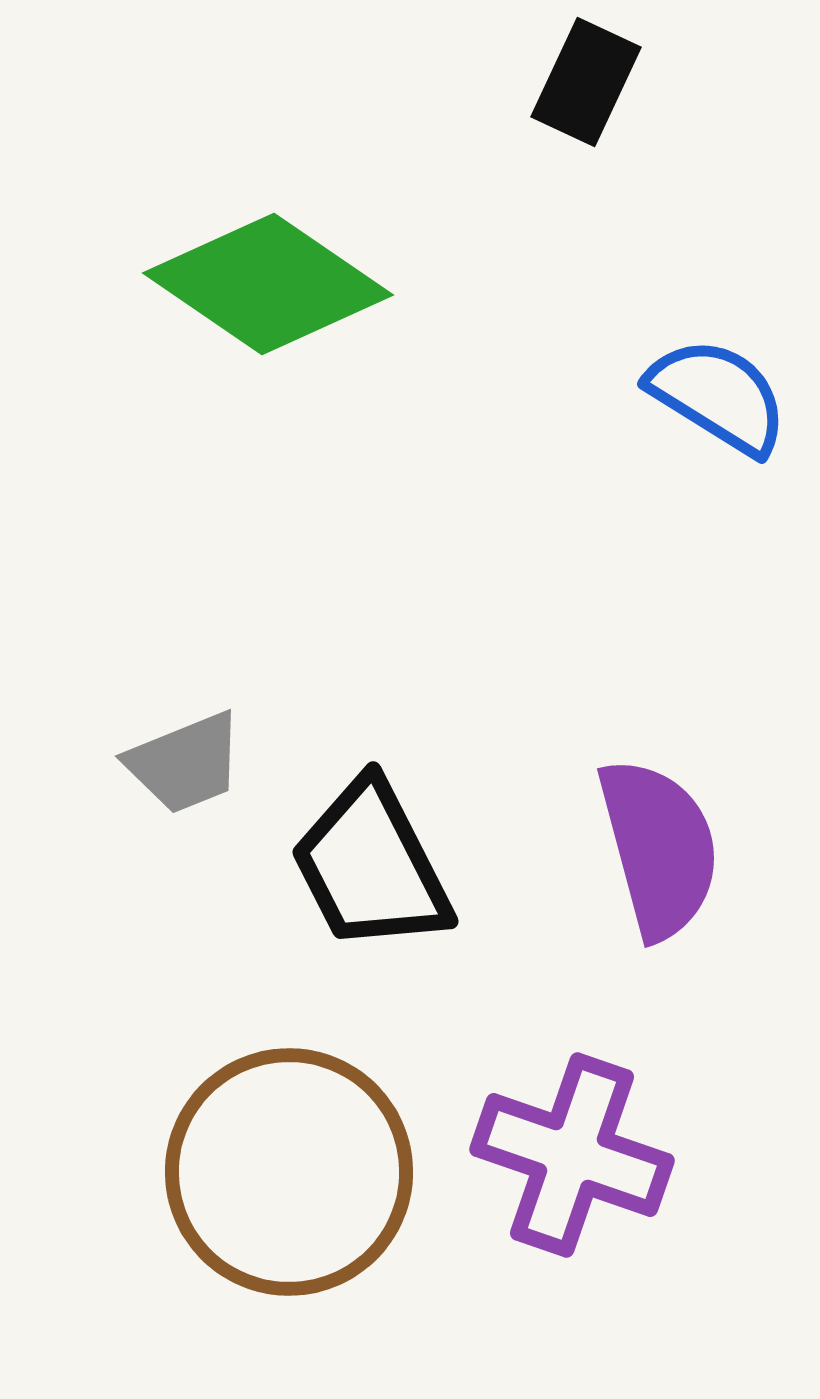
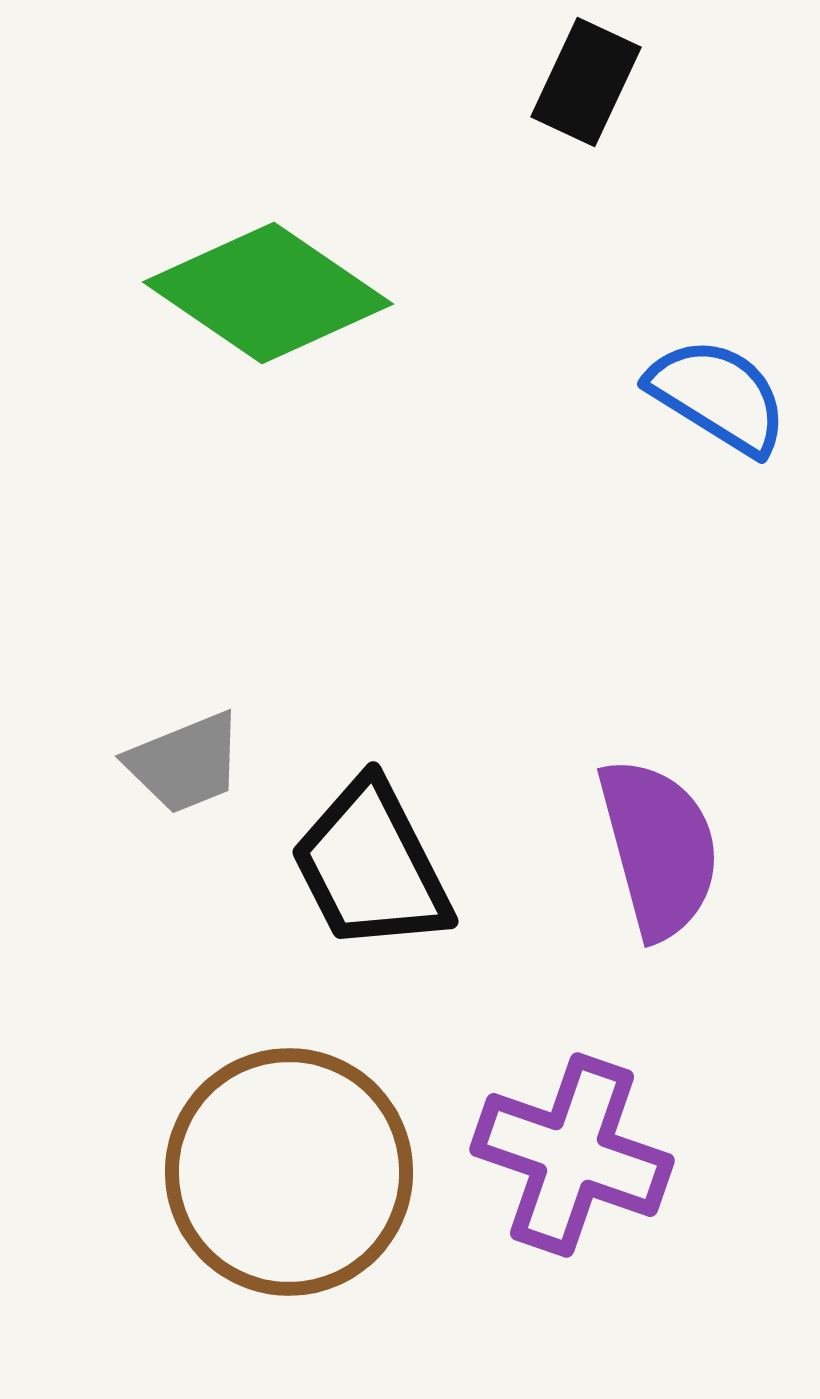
green diamond: moved 9 px down
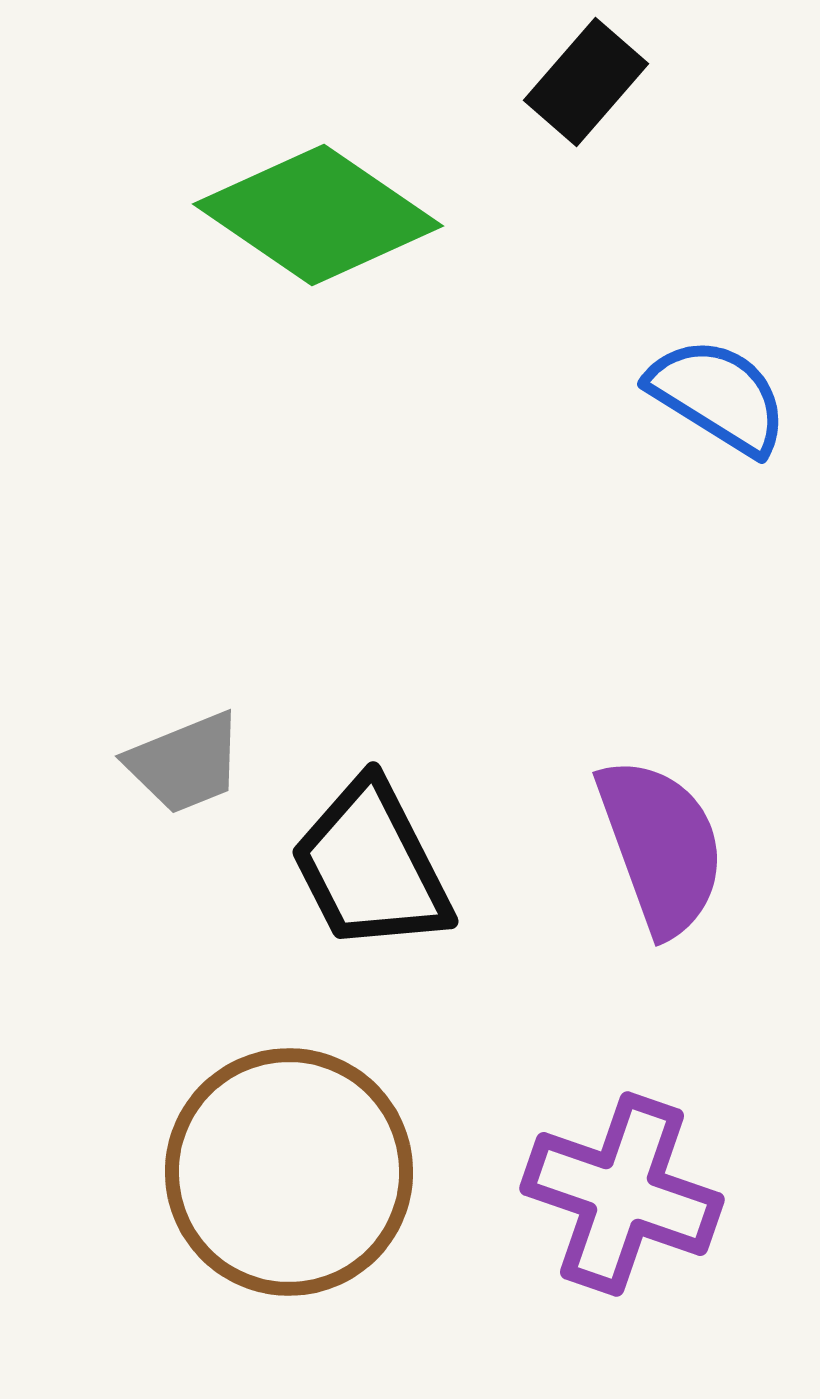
black rectangle: rotated 16 degrees clockwise
green diamond: moved 50 px right, 78 px up
purple semicircle: moved 2 px right, 2 px up; rotated 5 degrees counterclockwise
purple cross: moved 50 px right, 39 px down
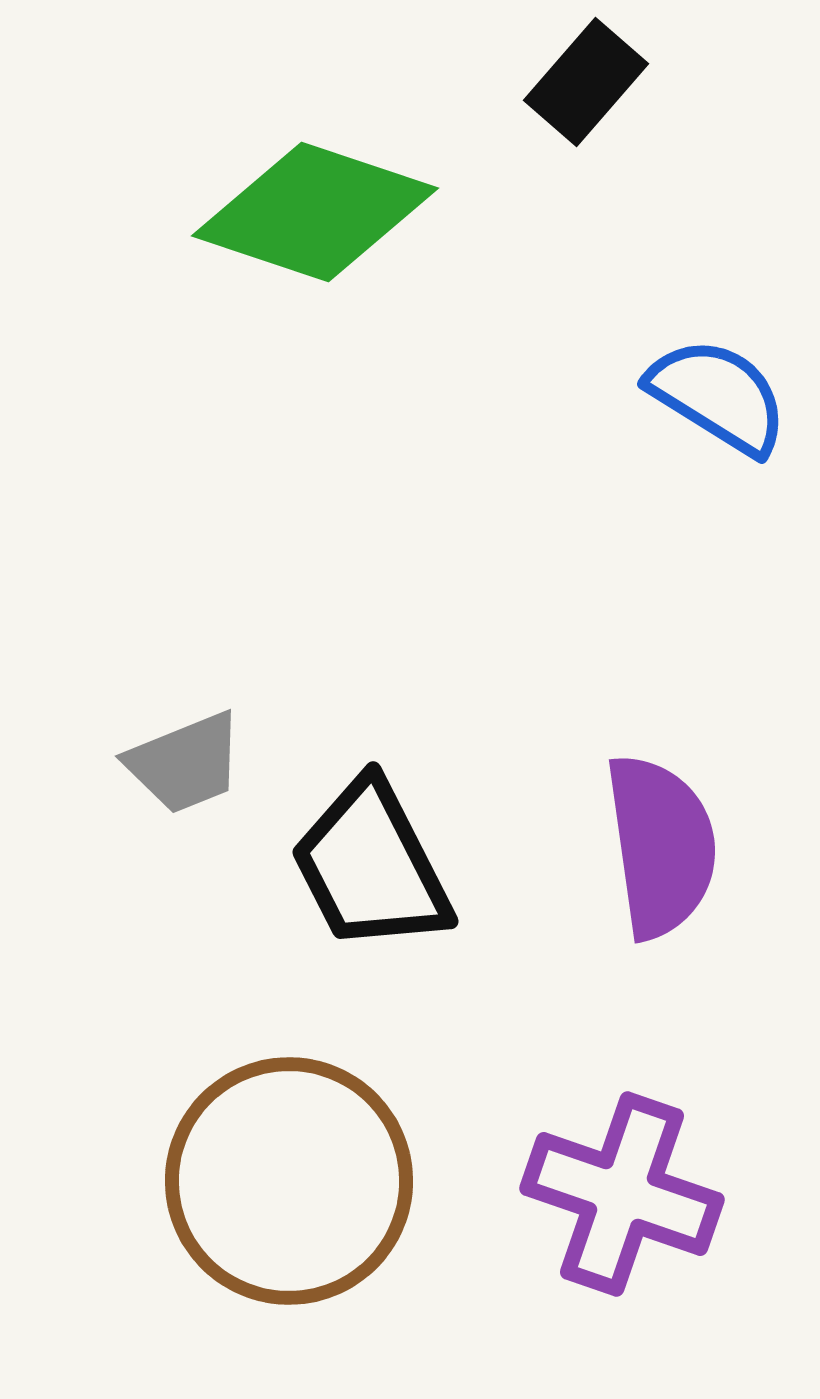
green diamond: moved 3 px left, 3 px up; rotated 16 degrees counterclockwise
purple semicircle: rotated 12 degrees clockwise
brown circle: moved 9 px down
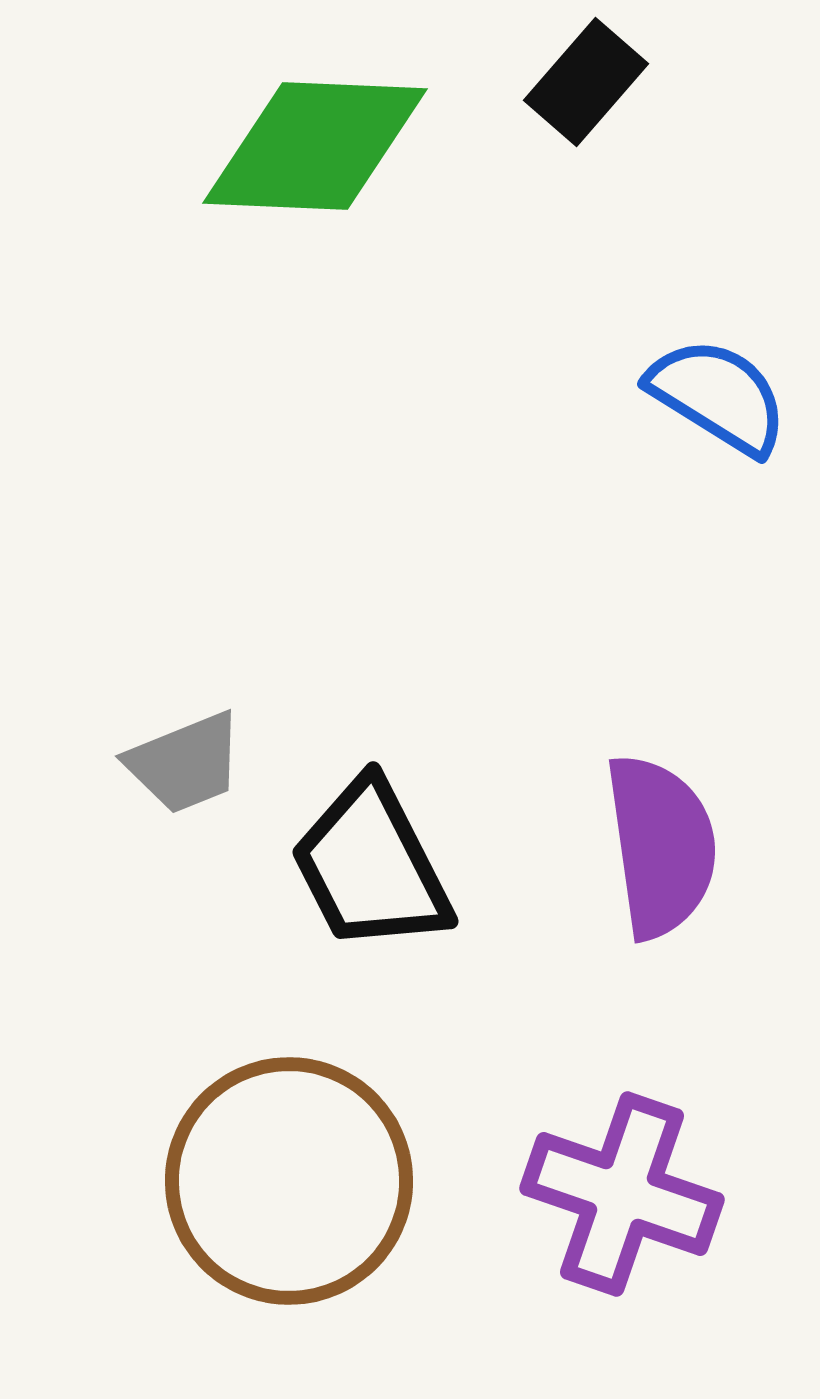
green diamond: moved 66 px up; rotated 16 degrees counterclockwise
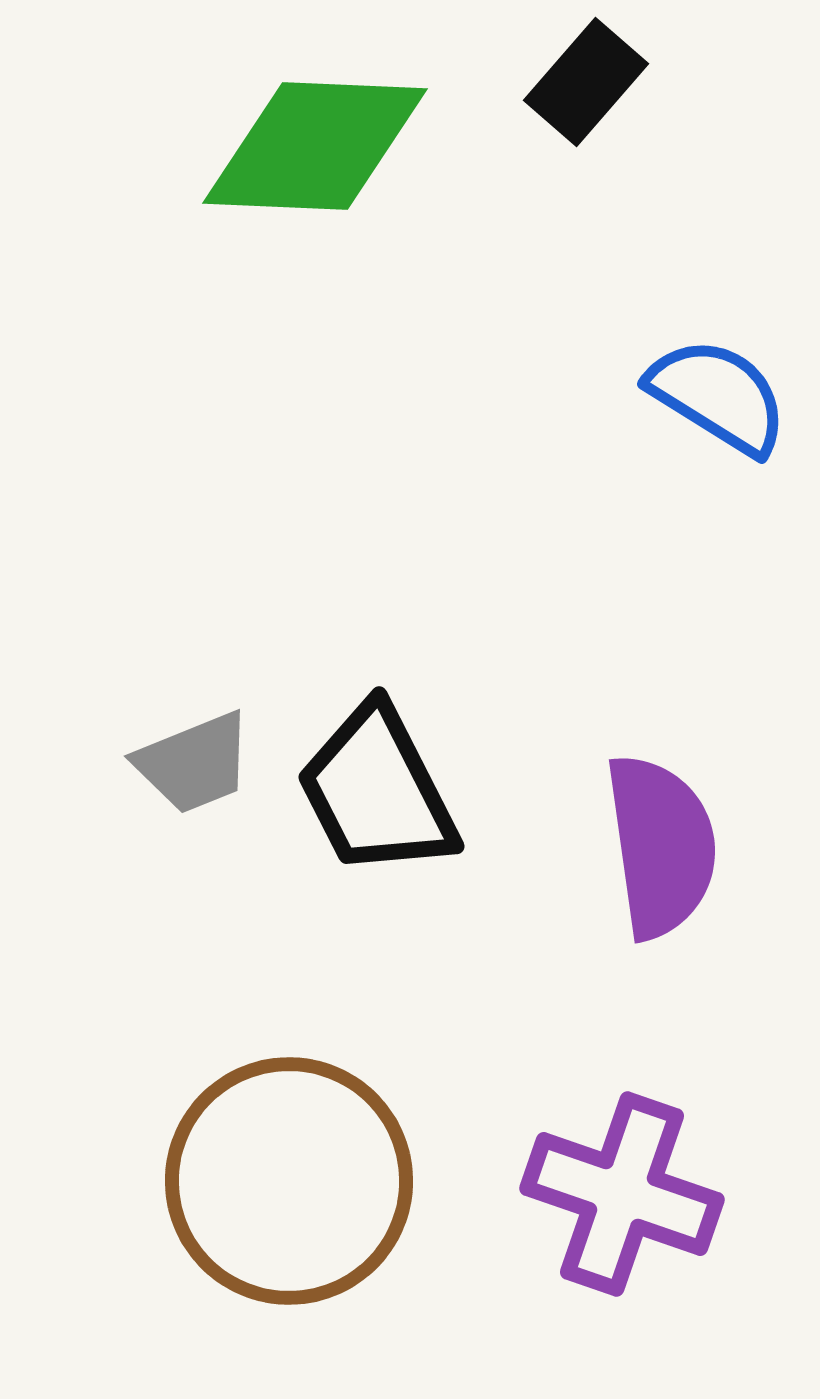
gray trapezoid: moved 9 px right
black trapezoid: moved 6 px right, 75 px up
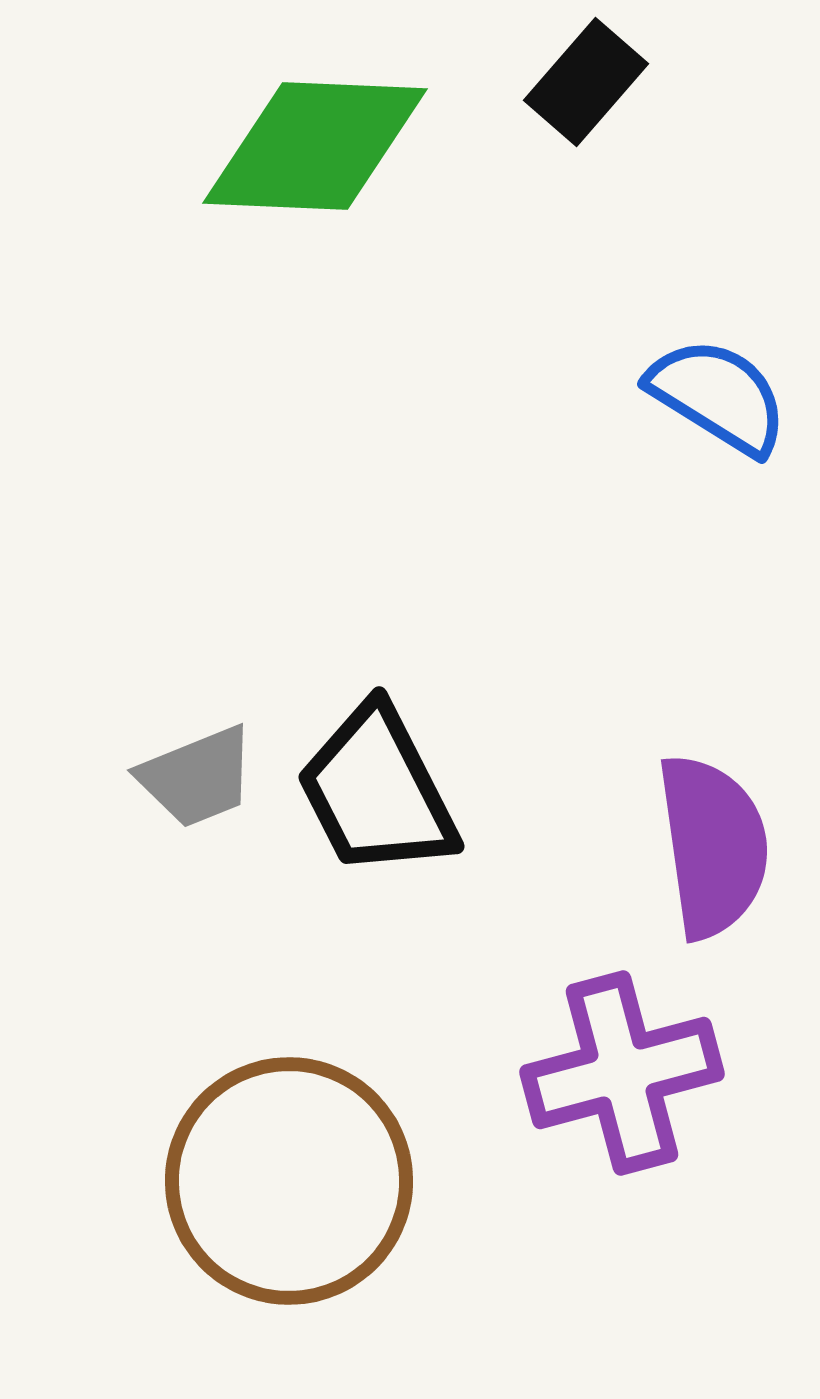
gray trapezoid: moved 3 px right, 14 px down
purple semicircle: moved 52 px right
purple cross: moved 121 px up; rotated 34 degrees counterclockwise
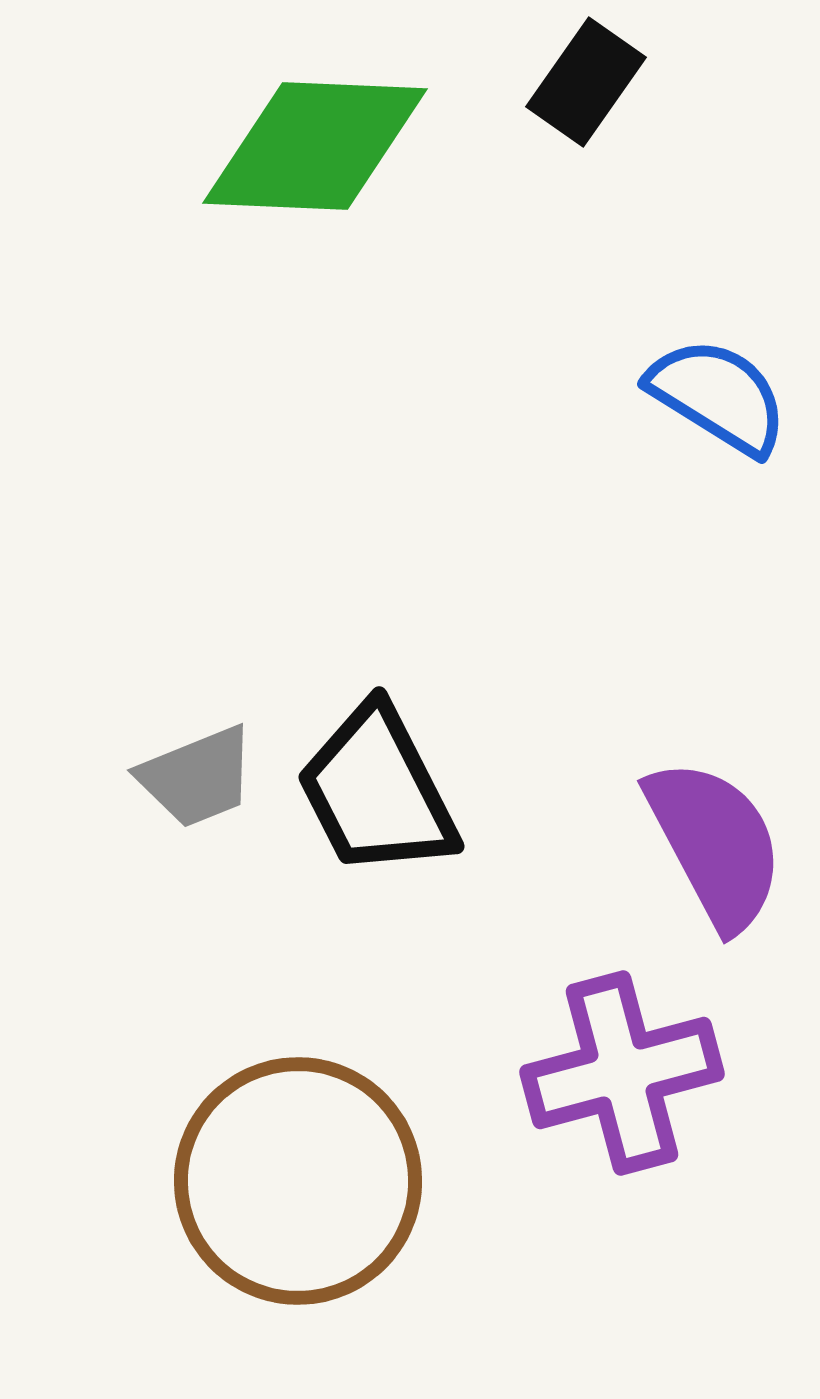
black rectangle: rotated 6 degrees counterclockwise
purple semicircle: moved 2 px right, 2 px up; rotated 20 degrees counterclockwise
brown circle: moved 9 px right
